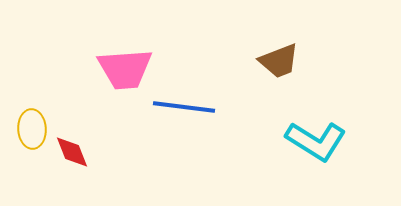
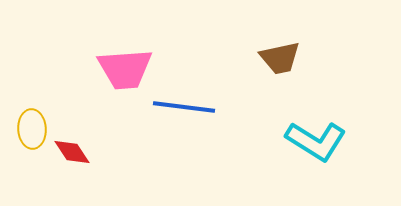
brown trapezoid: moved 1 px right, 3 px up; rotated 9 degrees clockwise
red diamond: rotated 12 degrees counterclockwise
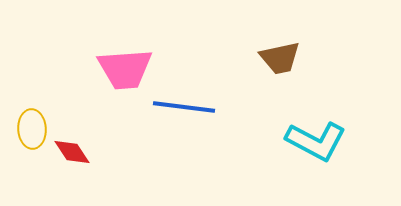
cyan L-shape: rotated 4 degrees counterclockwise
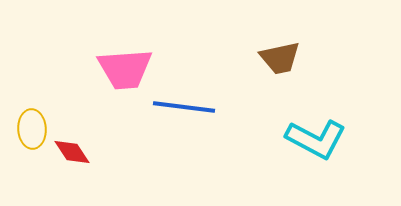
cyan L-shape: moved 2 px up
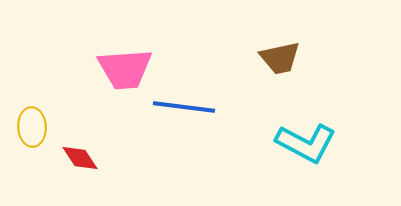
yellow ellipse: moved 2 px up
cyan L-shape: moved 10 px left, 4 px down
red diamond: moved 8 px right, 6 px down
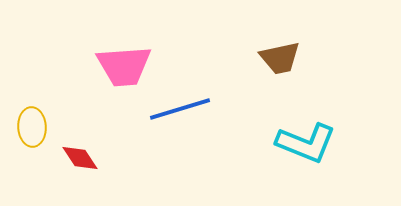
pink trapezoid: moved 1 px left, 3 px up
blue line: moved 4 px left, 2 px down; rotated 24 degrees counterclockwise
cyan L-shape: rotated 6 degrees counterclockwise
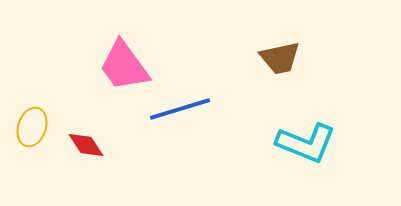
pink trapezoid: rotated 58 degrees clockwise
yellow ellipse: rotated 21 degrees clockwise
red diamond: moved 6 px right, 13 px up
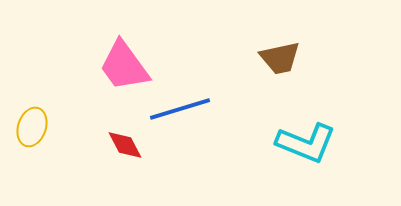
red diamond: moved 39 px right; rotated 6 degrees clockwise
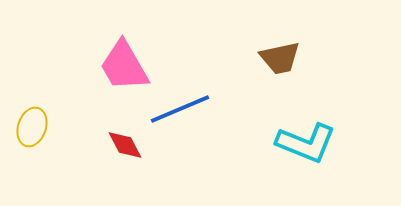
pink trapezoid: rotated 6 degrees clockwise
blue line: rotated 6 degrees counterclockwise
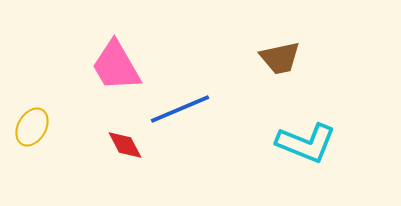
pink trapezoid: moved 8 px left
yellow ellipse: rotated 12 degrees clockwise
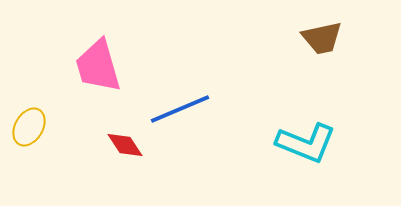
brown trapezoid: moved 42 px right, 20 px up
pink trapezoid: moved 18 px left; rotated 14 degrees clockwise
yellow ellipse: moved 3 px left
red diamond: rotated 6 degrees counterclockwise
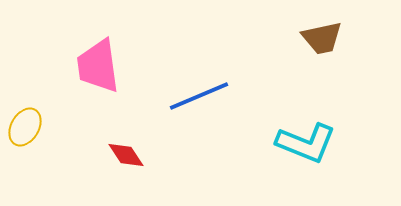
pink trapezoid: rotated 8 degrees clockwise
blue line: moved 19 px right, 13 px up
yellow ellipse: moved 4 px left
red diamond: moved 1 px right, 10 px down
